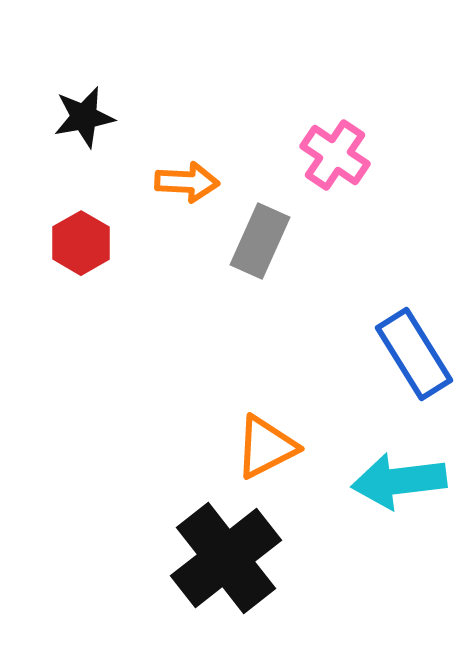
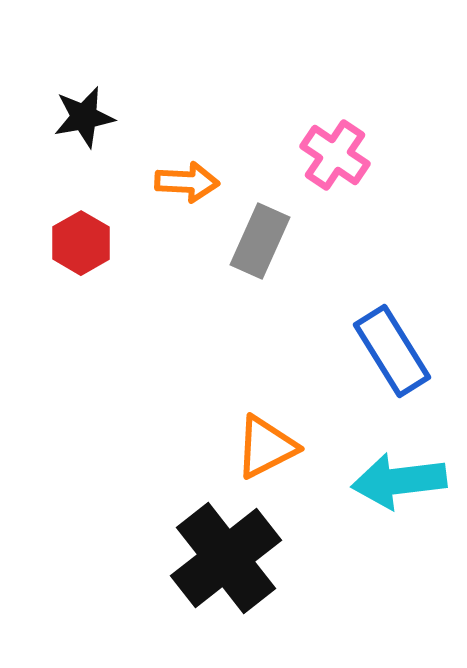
blue rectangle: moved 22 px left, 3 px up
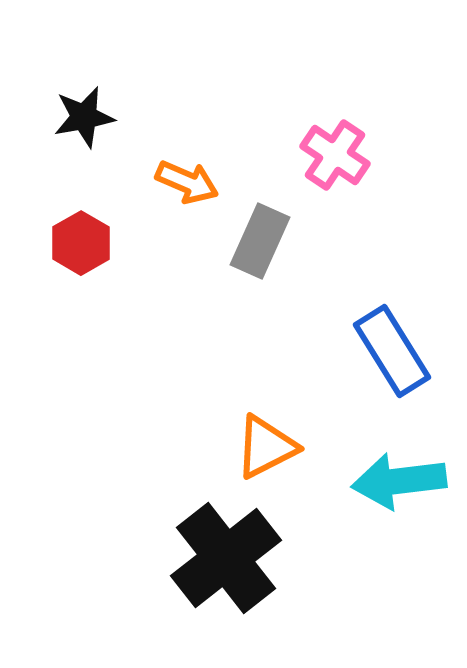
orange arrow: rotated 20 degrees clockwise
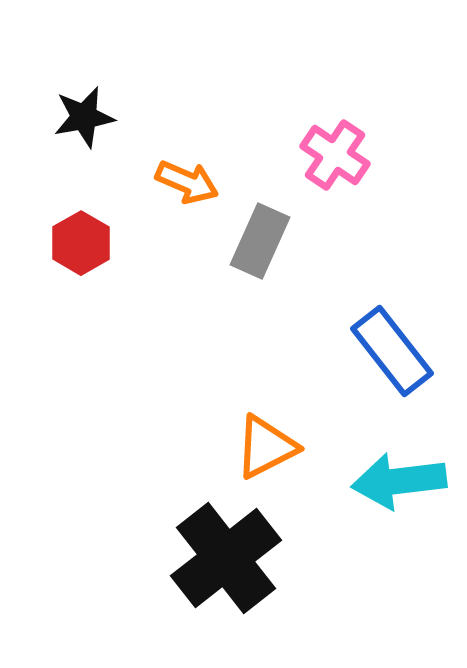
blue rectangle: rotated 6 degrees counterclockwise
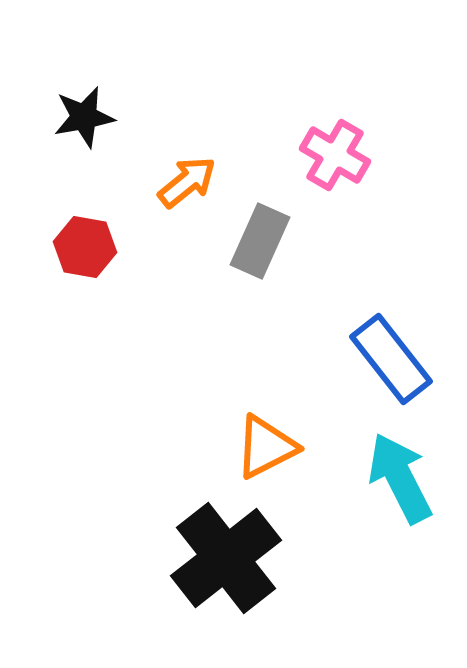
pink cross: rotated 4 degrees counterclockwise
orange arrow: rotated 62 degrees counterclockwise
red hexagon: moved 4 px right, 4 px down; rotated 20 degrees counterclockwise
blue rectangle: moved 1 px left, 8 px down
cyan arrow: moved 1 px right, 3 px up; rotated 70 degrees clockwise
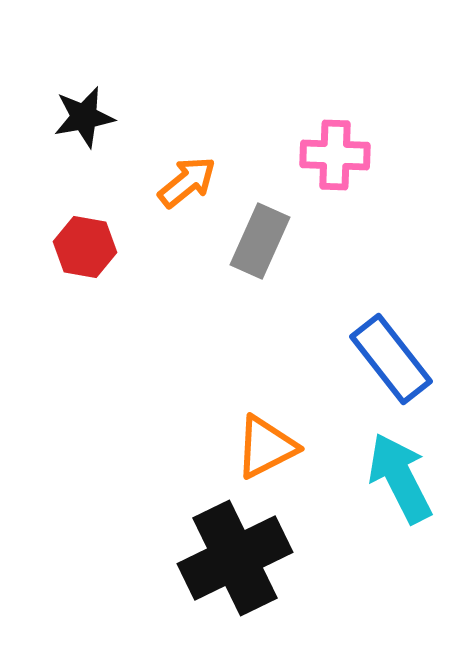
pink cross: rotated 28 degrees counterclockwise
black cross: moved 9 px right; rotated 12 degrees clockwise
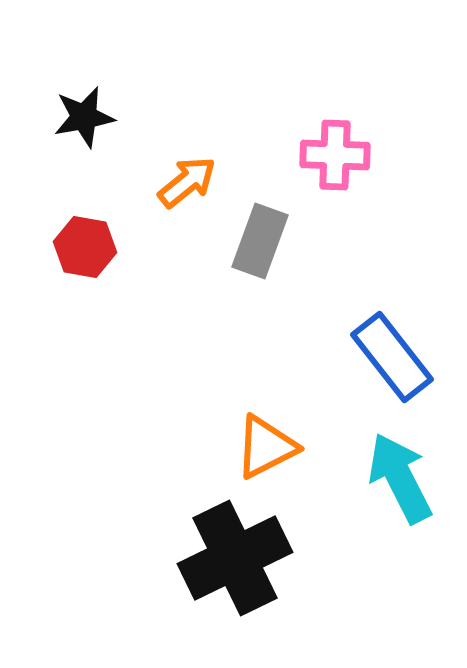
gray rectangle: rotated 4 degrees counterclockwise
blue rectangle: moved 1 px right, 2 px up
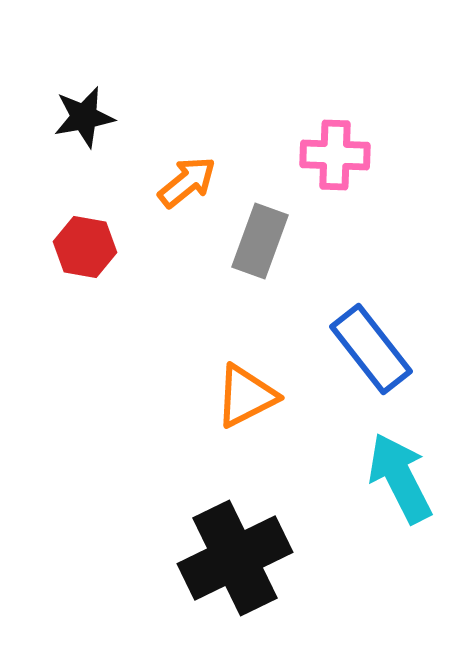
blue rectangle: moved 21 px left, 8 px up
orange triangle: moved 20 px left, 51 px up
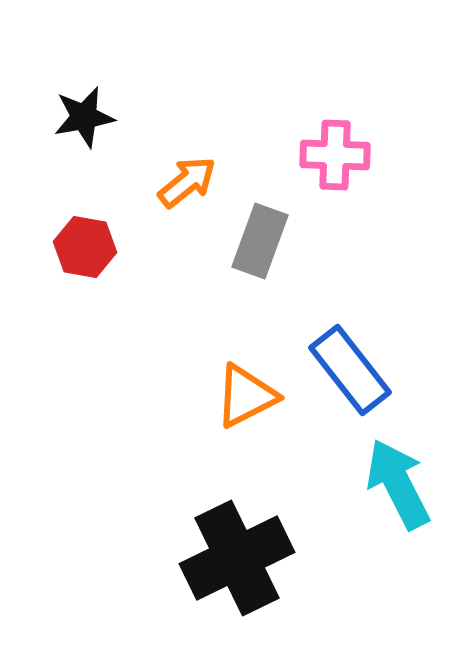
blue rectangle: moved 21 px left, 21 px down
cyan arrow: moved 2 px left, 6 px down
black cross: moved 2 px right
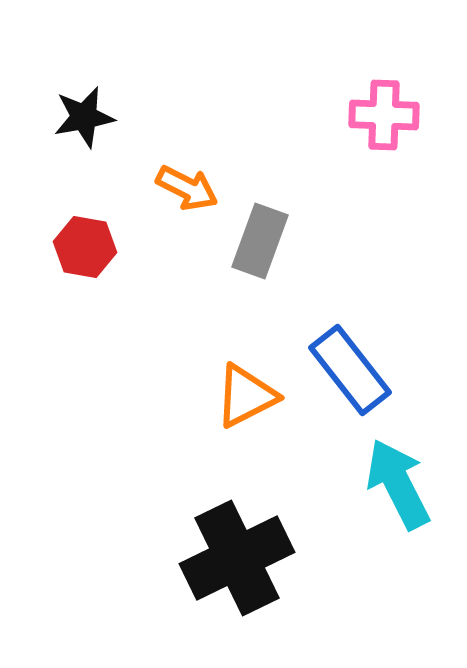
pink cross: moved 49 px right, 40 px up
orange arrow: moved 6 px down; rotated 66 degrees clockwise
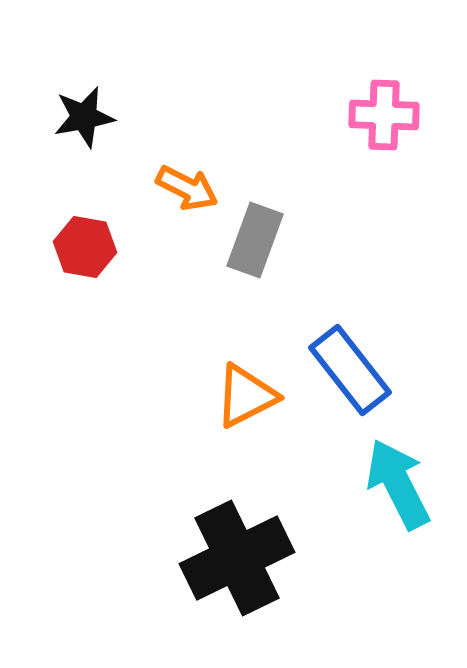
gray rectangle: moved 5 px left, 1 px up
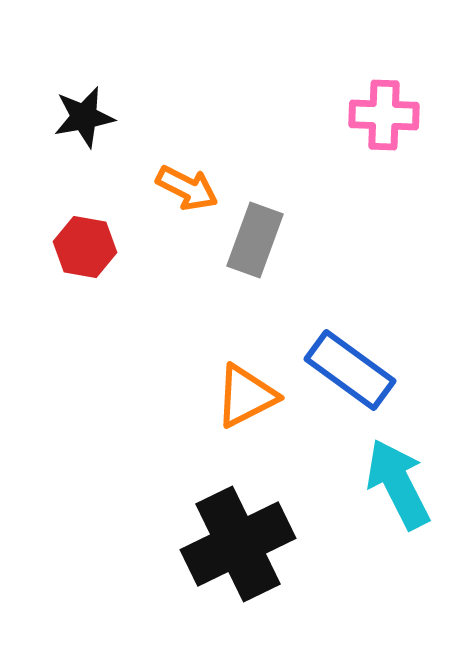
blue rectangle: rotated 16 degrees counterclockwise
black cross: moved 1 px right, 14 px up
